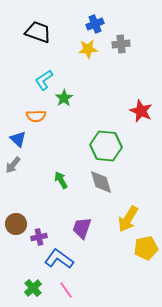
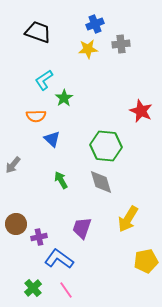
blue triangle: moved 34 px right
yellow pentagon: moved 13 px down
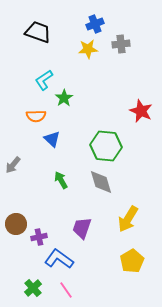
yellow pentagon: moved 14 px left; rotated 20 degrees counterclockwise
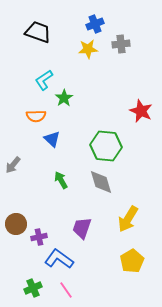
green cross: rotated 18 degrees clockwise
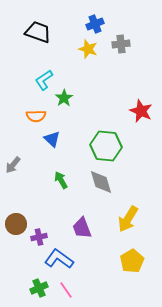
yellow star: rotated 24 degrees clockwise
purple trapezoid: rotated 40 degrees counterclockwise
green cross: moved 6 px right
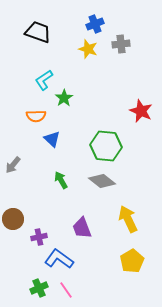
gray diamond: moved 1 px right, 1 px up; rotated 36 degrees counterclockwise
yellow arrow: rotated 124 degrees clockwise
brown circle: moved 3 px left, 5 px up
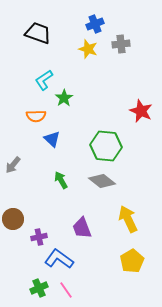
black trapezoid: moved 1 px down
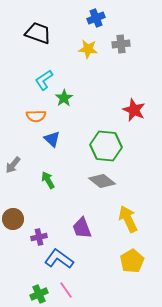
blue cross: moved 1 px right, 6 px up
yellow star: rotated 12 degrees counterclockwise
red star: moved 7 px left, 1 px up
green arrow: moved 13 px left
green cross: moved 6 px down
